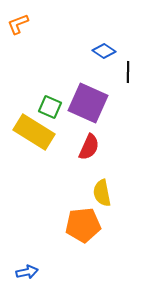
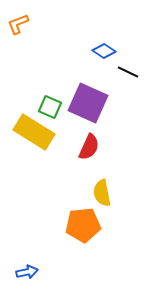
black line: rotated 65 degrees counterclockwise
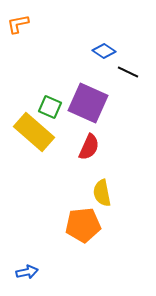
orange L-shape: rotated 10 degrees clockwise
yellow rectangle: rotated 9 degrees clockwise
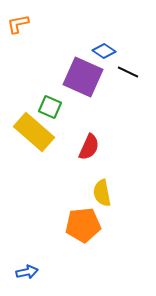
purple square: moved 5 px left, 26 px up
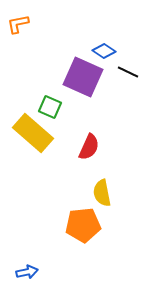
yellow rectangle: moved 1 px left, 1 px down
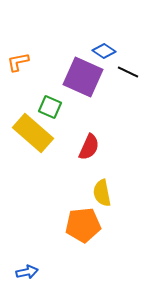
orange L-shape: moved 38 px down
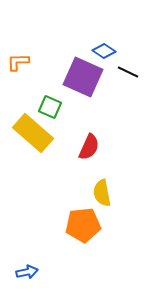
orange L-shape: rotated 10 degrees clockwise
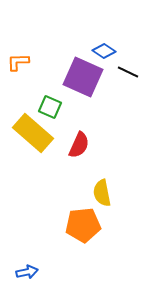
red semicircle: moved 10 px left, 2 px up
